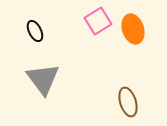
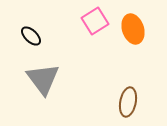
pink square: moved 3 px left
black ellipse: moved 4 px left, 5 px down; rotated 20 degrees counterclockwise
brown ellipse: rotated 28 degrees clockwise
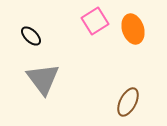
brown ellipse: rotated 16 degrees clockwise
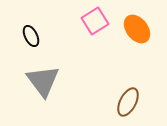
orange ellipse: moved 4 px right; rotated 20 degrees counterclockwise
black ellipse: rotated 20 degrees clockwise
gray triangle: moved 2 px down
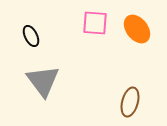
pink square: moved 2 px down; rotated 36 degrees clockwise
brown ellipse: moved 2 px right; rotated 12 degrees counterclockwise
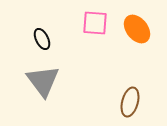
black ellipse: moved 11 px right, 3 px down
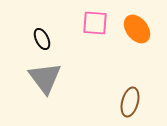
gray triangle: moved 2 px right, 3 px up
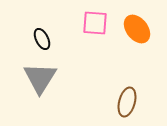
gray triangle: moved 5 px left; rotated 9 degrees clockwise
brown ellipse: moved 3 px left
